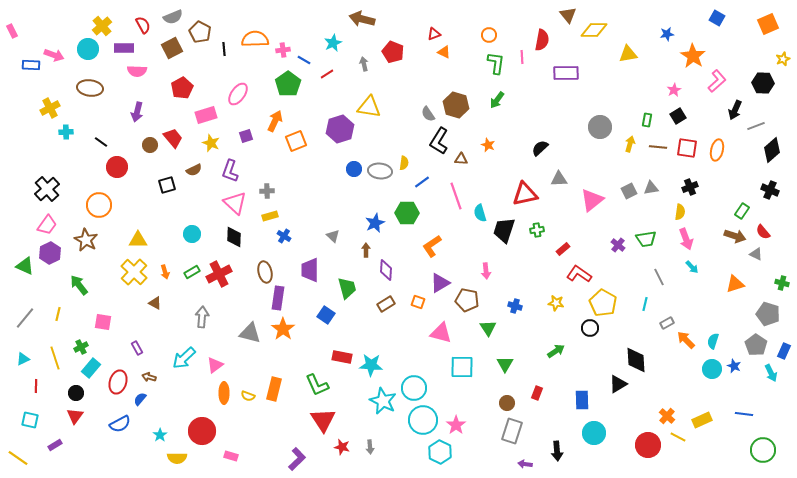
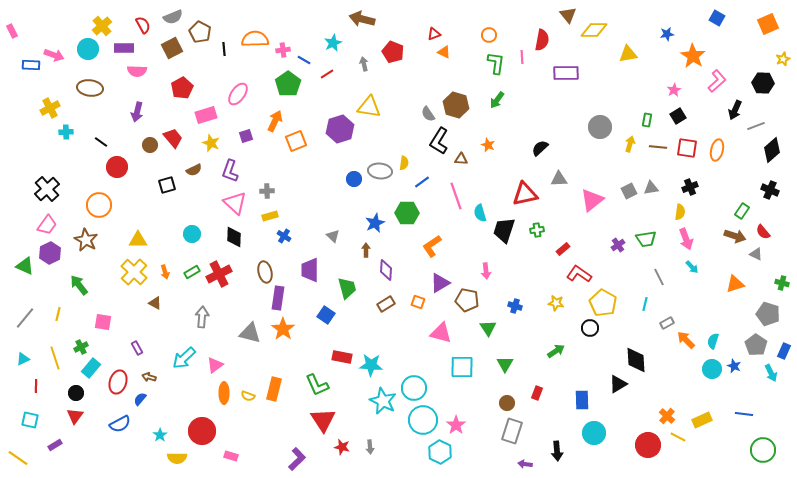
blue circle at (354, 169): moved 10 px down
purple cross at (618, 245): rotated 16 degrees clockwise
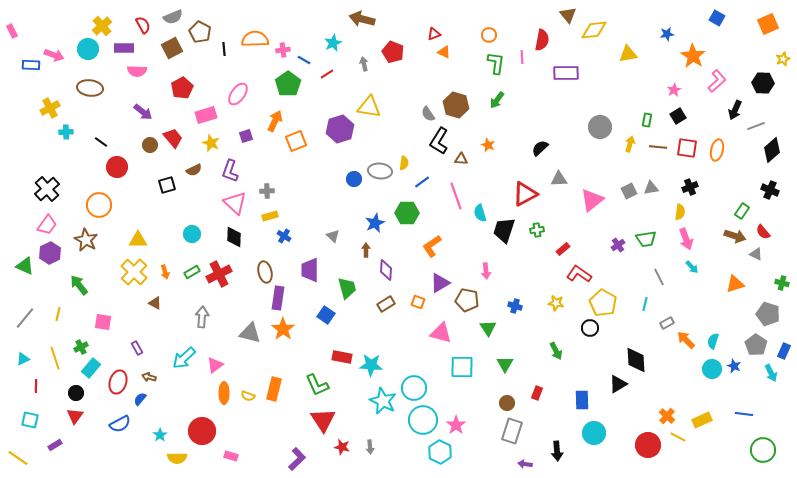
yellow diamond at (594, 30): rotated 8 degrees counterclockwise
purple arrow at (137, 112): moved 6 px right; rotated 66 degrees counterclockwise
red triangle at (525, 194): rotated 16 degrees counterclockwise
green arrow at (556, 351): rotated 96 degrees clockwise
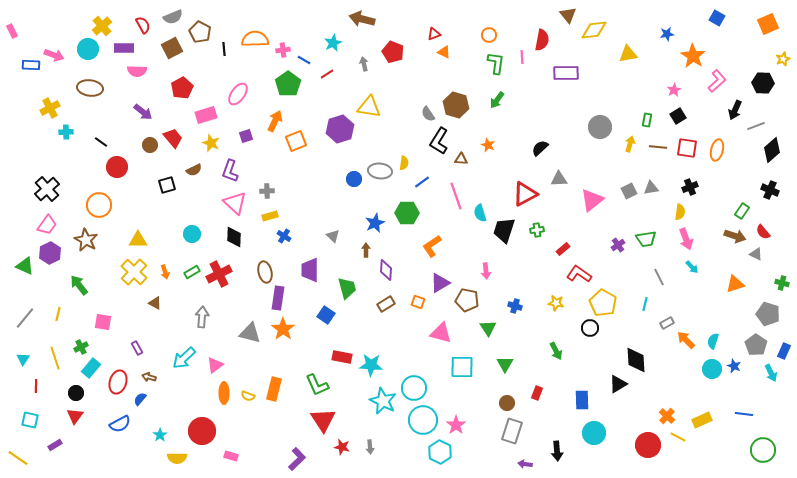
cyan triangle at (23, 359): rotated 32 degrees counterclockwise
